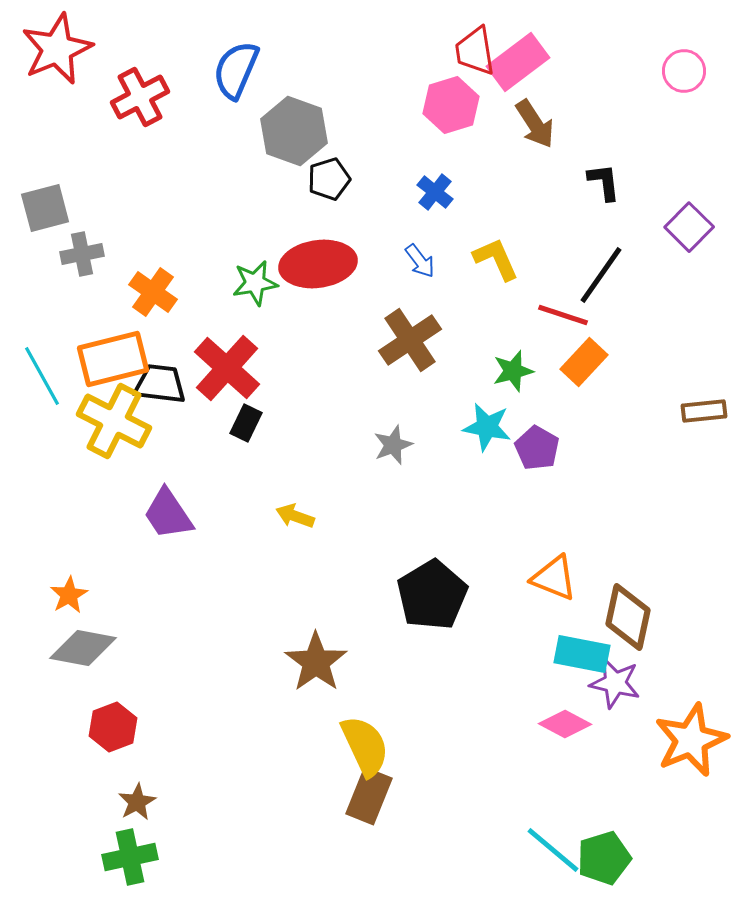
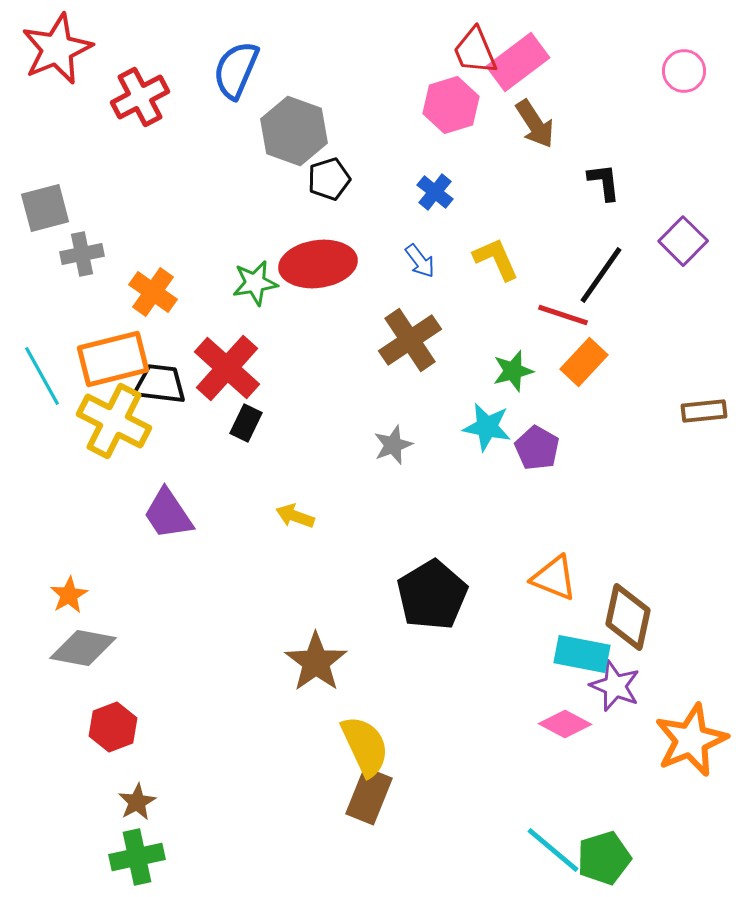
red trapezoid at (475, 51): rotated 14 degrees counterclockwise
purple square at (689, 227): moved 6 px left, 14 px down
purple star at (615, 683): moved 3 px down; rotated 9 degrees clockwise
green cross at (130, 857): moved 7 px right
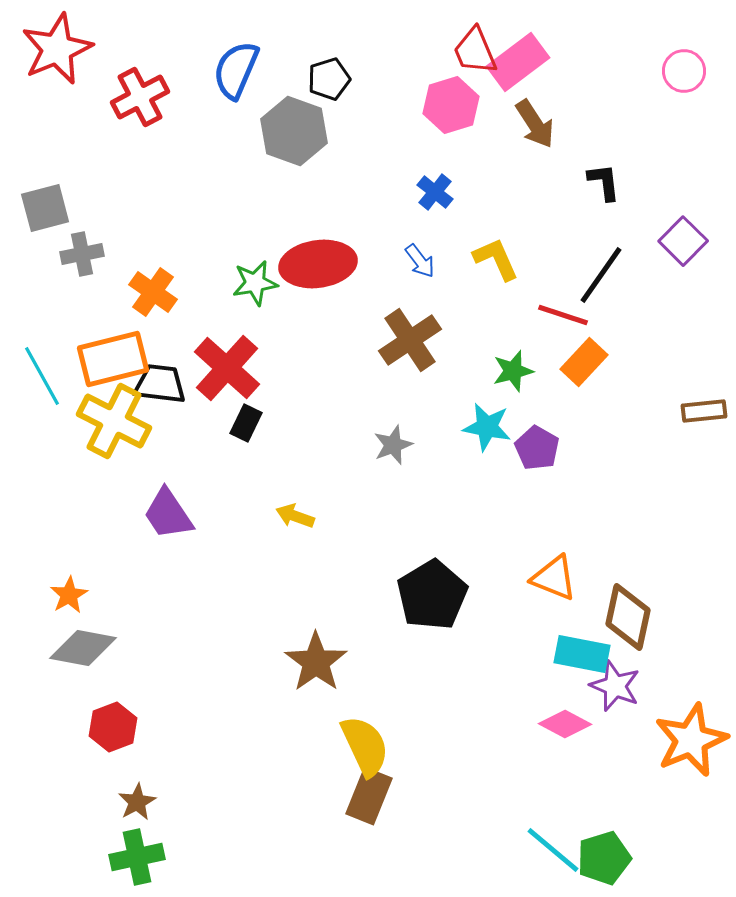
black pentagon at (329, 179): moved 100 px up
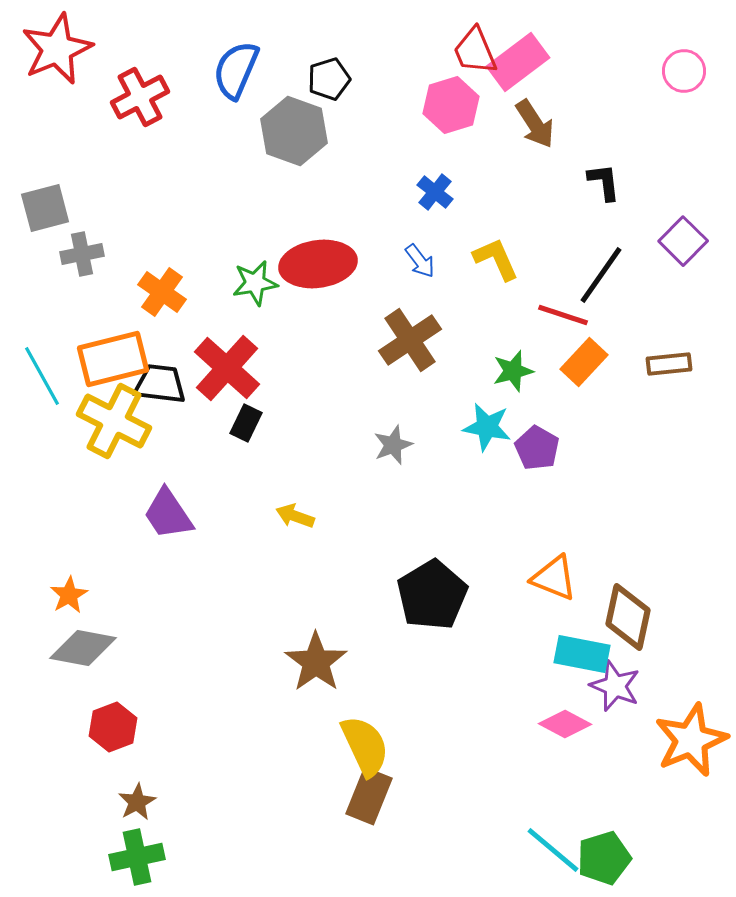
orange cross at (153, 292): moved 9 px right
brown rectangle at (704, 411): moved 35 px left, 47 px up
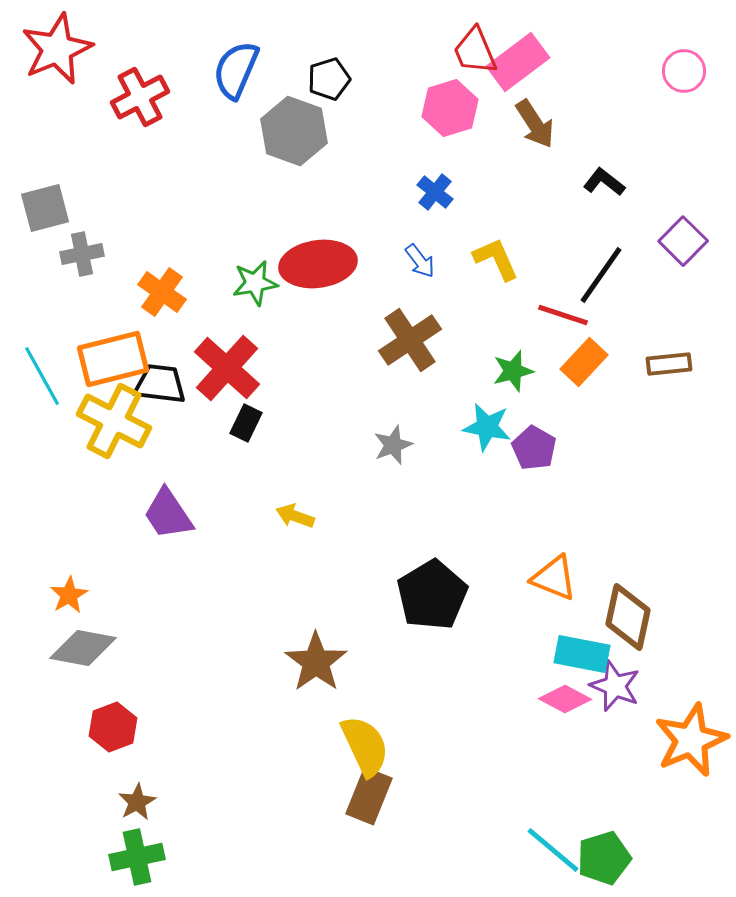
pink hexagon at (451, 105): moved 1 px left, 3 px down
black L-shape at (604, 182): rotated 45 degrees counterclockwise
purple pentagon at (537, 448): moved 3 px left
pink diamond at (565, 724): moved 25 px up
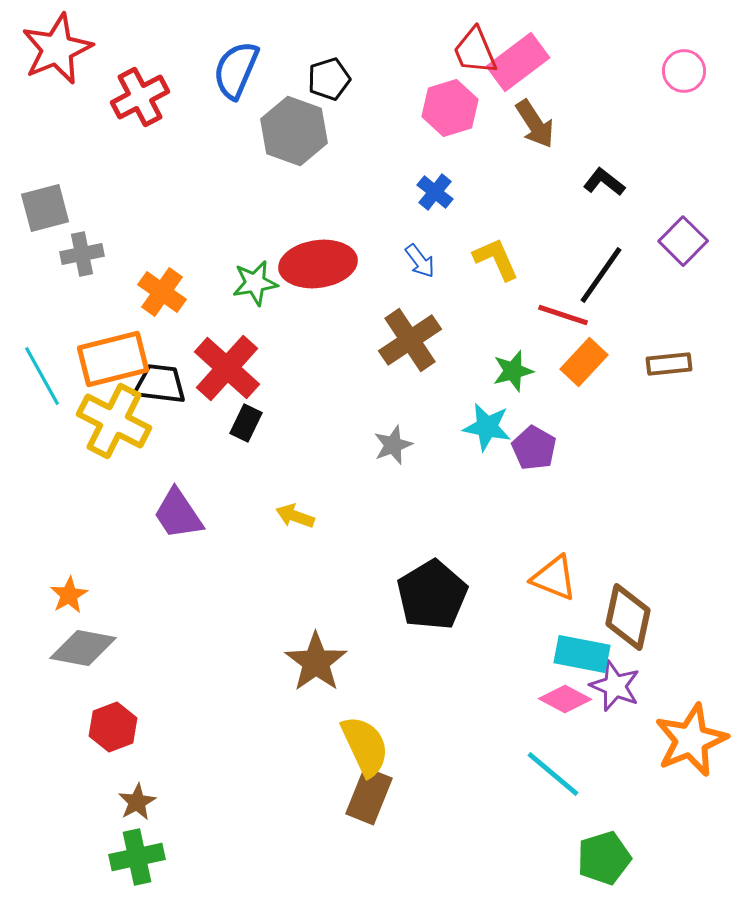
purple trapezoid at (168, 514): moved 10 px right
cyan line at (553, 850): moved 76 px up
